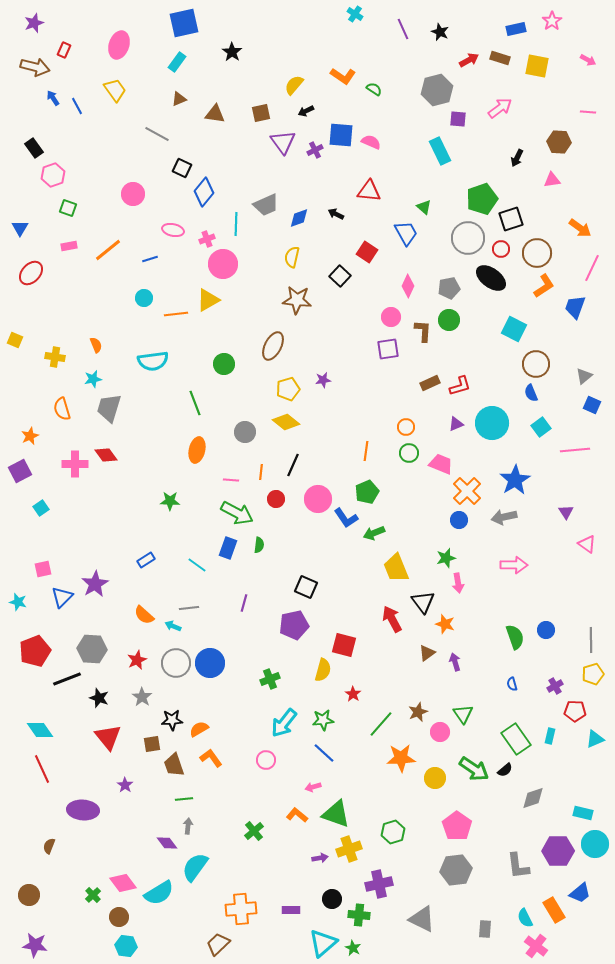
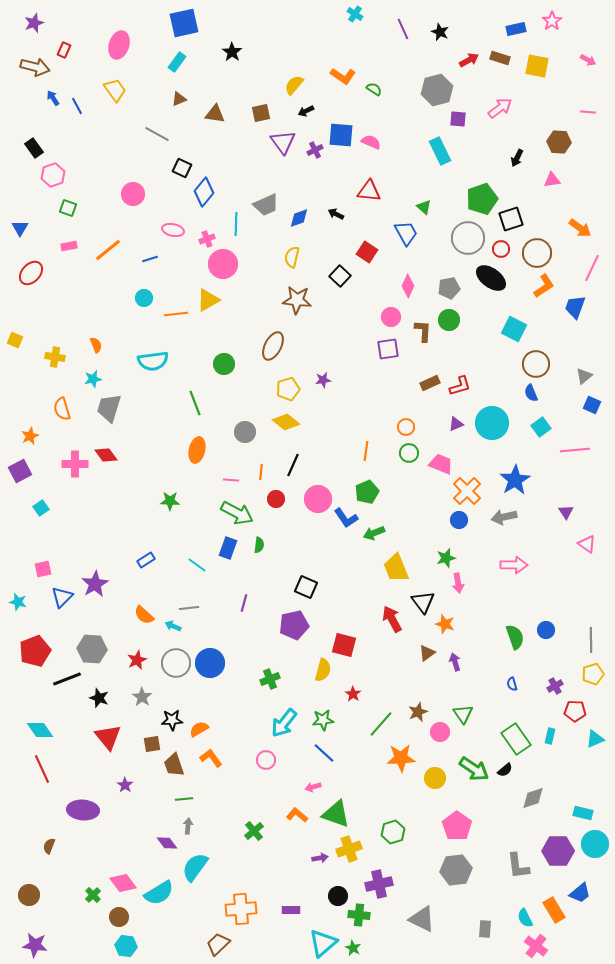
black circle at (332, 899): moved 6 px right, 3 px up
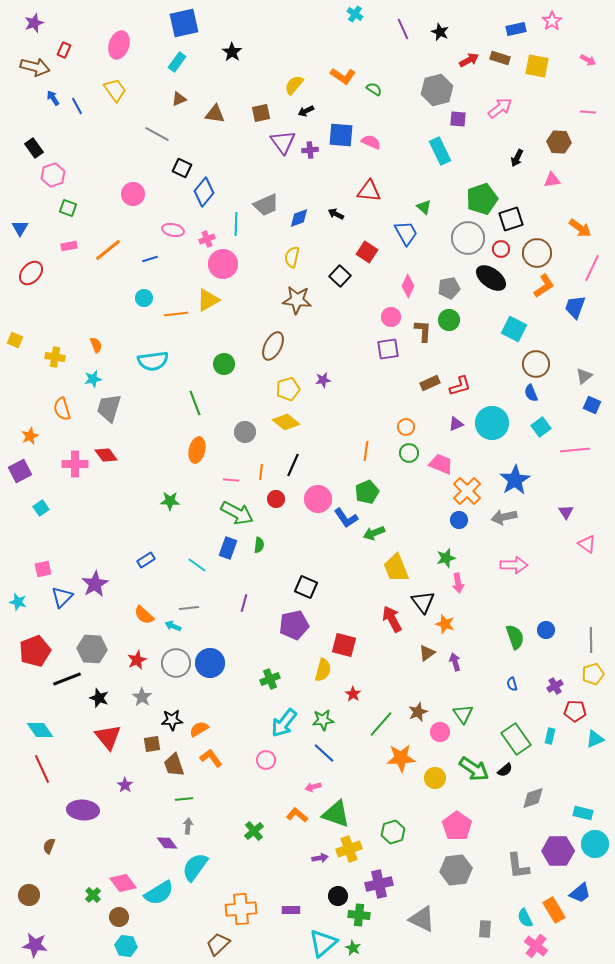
purple cross at (315, 150): moved 5 px left; rotated 21 degrees clockwise
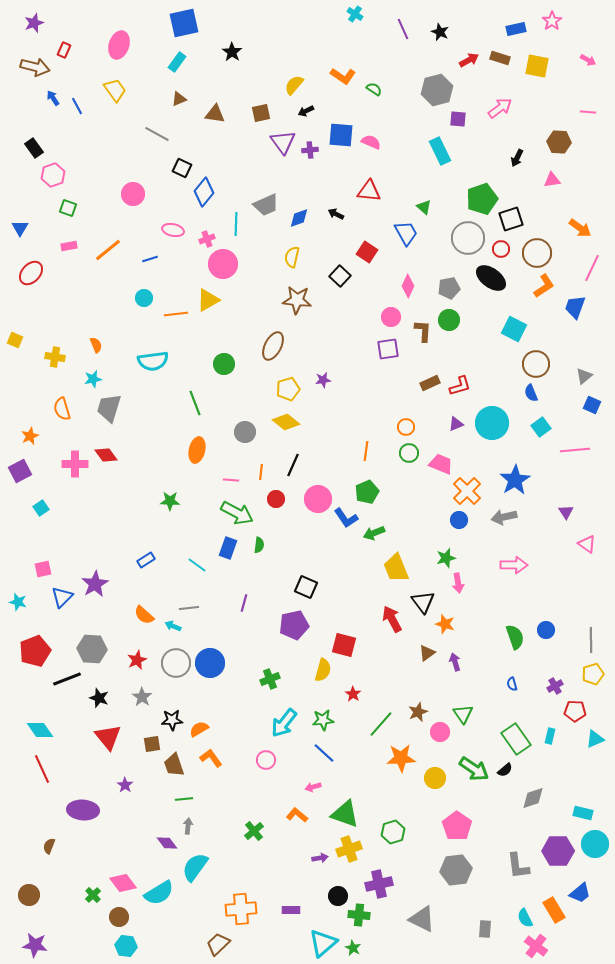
green triangle at (336, 814): moved 9 px right
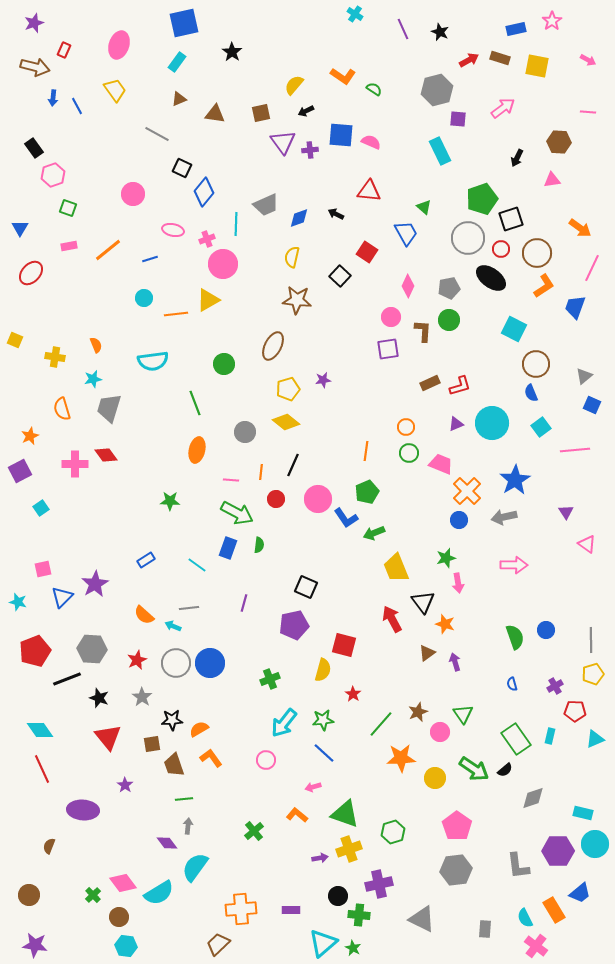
blue arrow at (53, 98): rotated 140 degrees counterclockwise
pink arrow at (500, 108): moved 3 px right
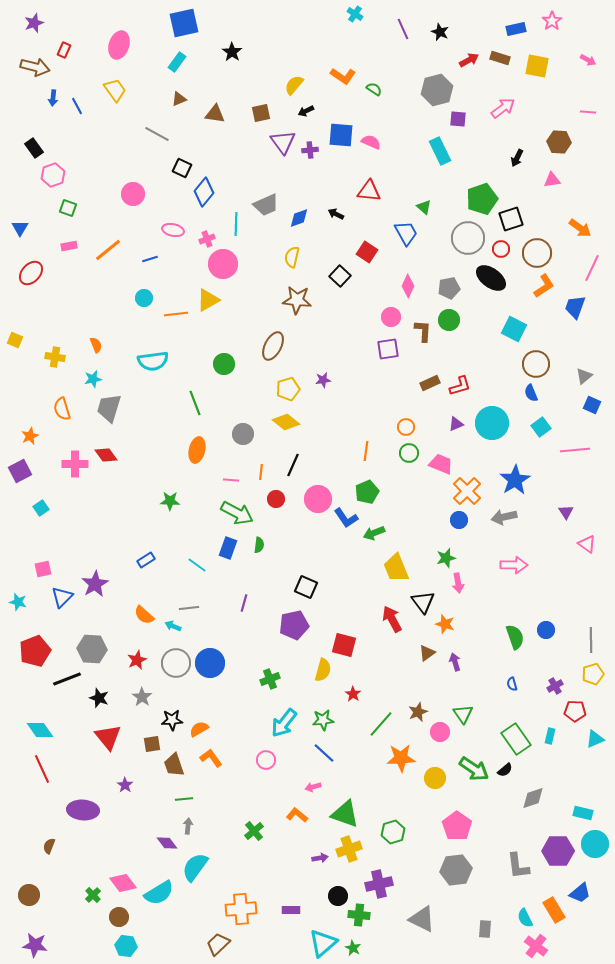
gray circle at (245, 432): moved 2 px left, 2 px down
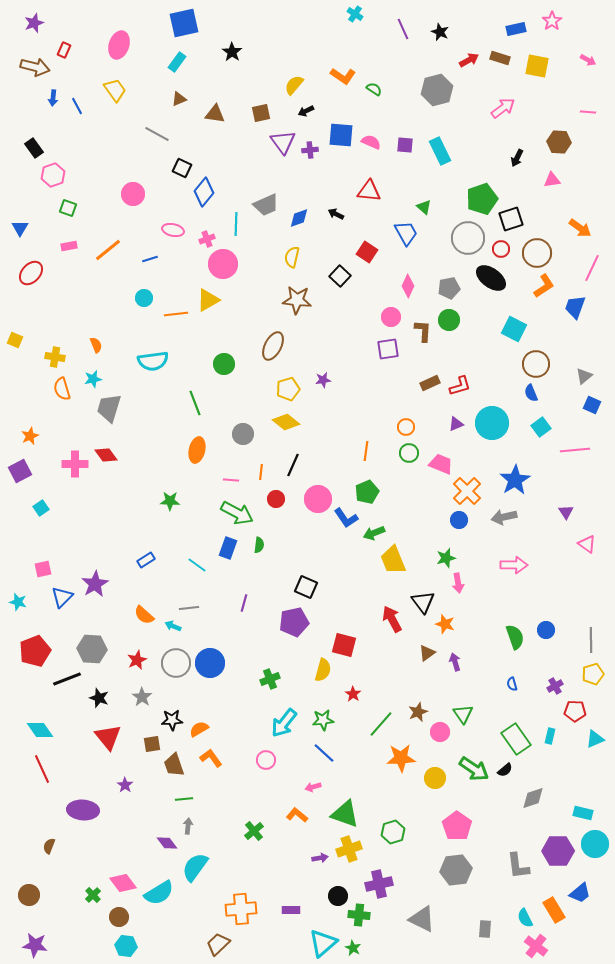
purple square at (458, 119): moved 53 px left, 26 px down
orange semicircle at (62, 409): moved 20 px up
yellow trapezoid at (396, 568): moved 3 px left, 8 px up
purple pentagon at (294, 625): moved 3 px up
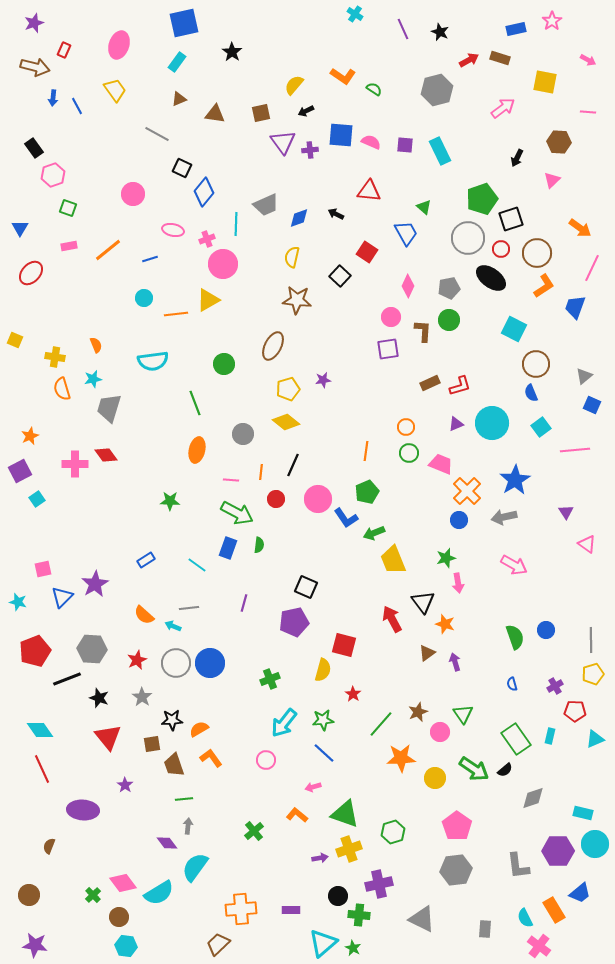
yellow square at (537, 66): moved 8 px right, 16 px down
pink triangle at (552, 180): rotated 36 degrees counterclockwise
cyan square at (41, 508): moved 4 px left, 9 px up
pink arrow at (514, 565): rotated 28 degrees clockwise
pink cross at (536, 946): moved 3 px right
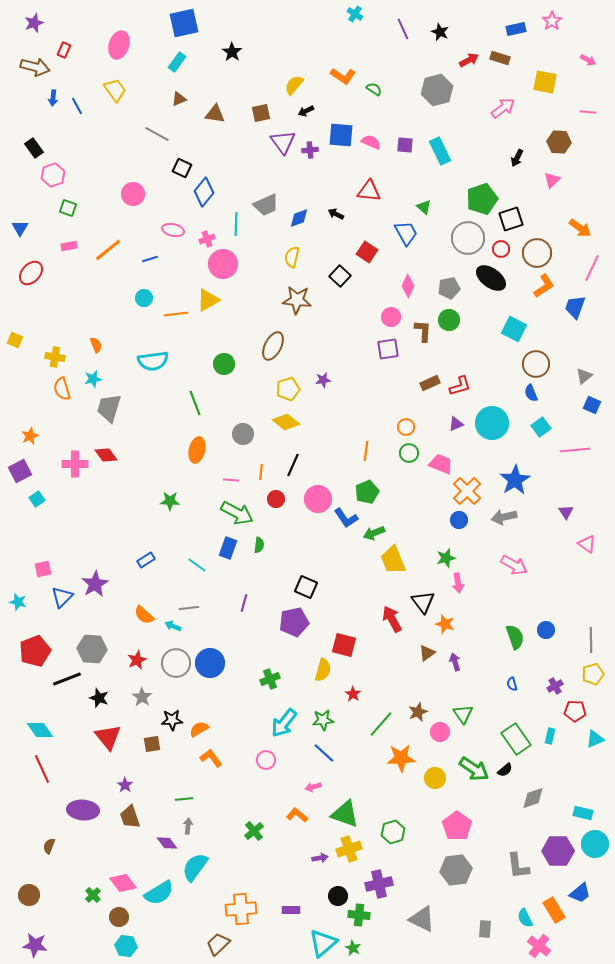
brown trapezoid at (174, 765): moved 44 px left, 52 px down
